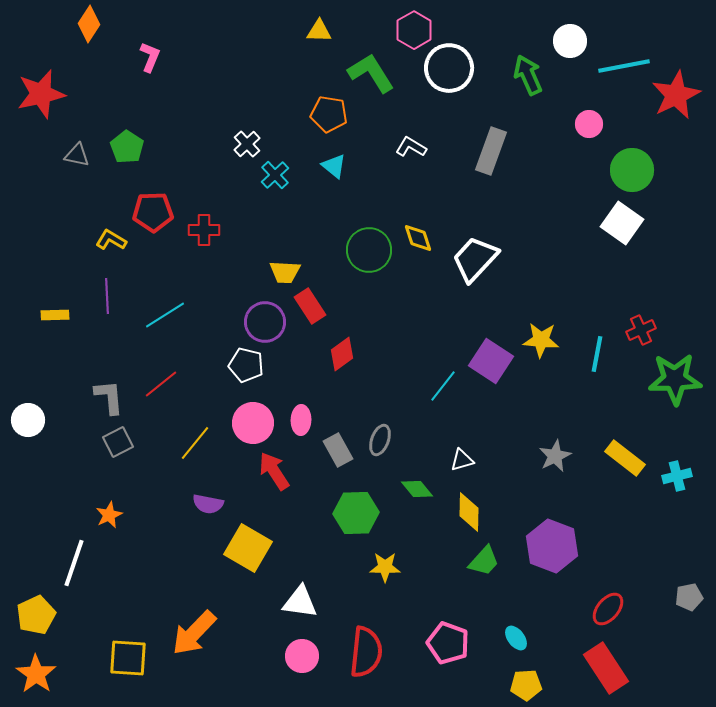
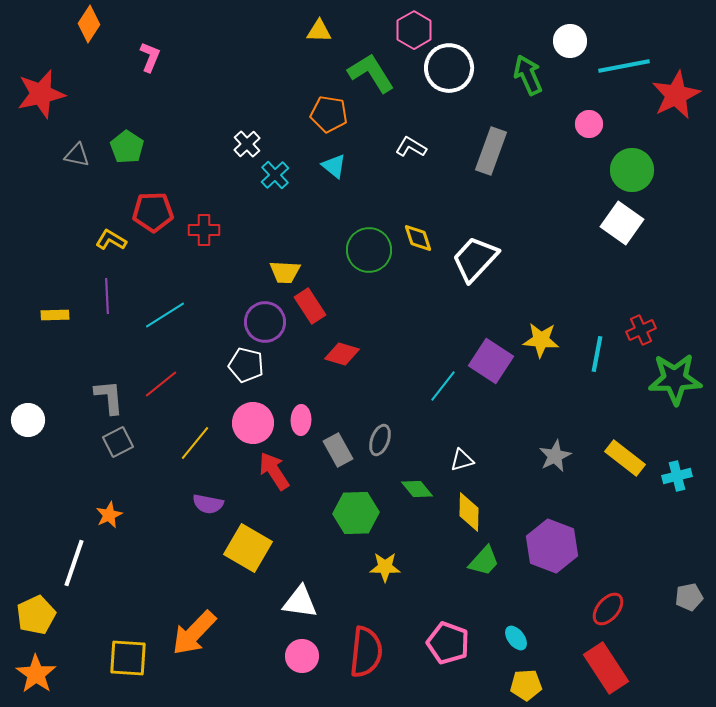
red diamond at (342, 354): rotated 52 degrees clockwise
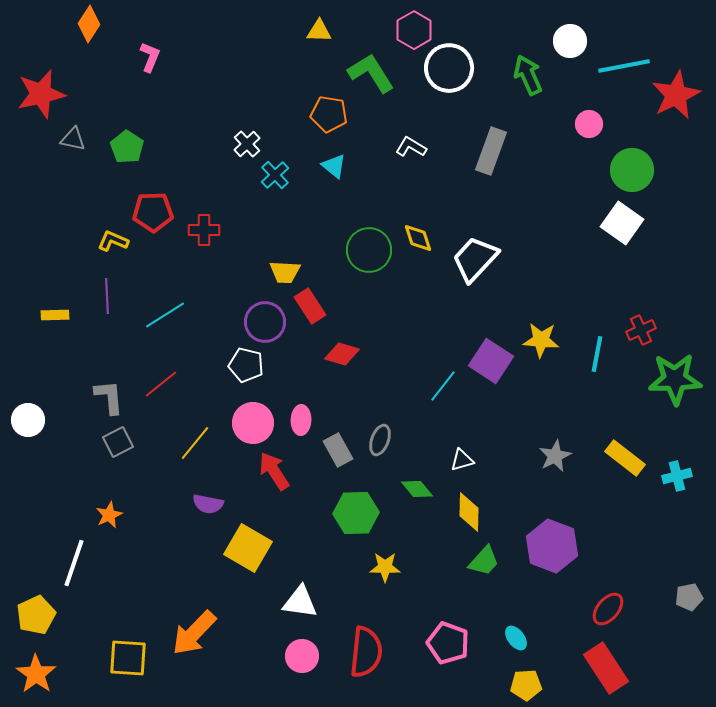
gray triangle at (77, 155): moved 4 px left, 16 px up
yellow L-shape at (111, 240): moved 2 px right, 1 px down; rotated 8 degrees counterclockwise
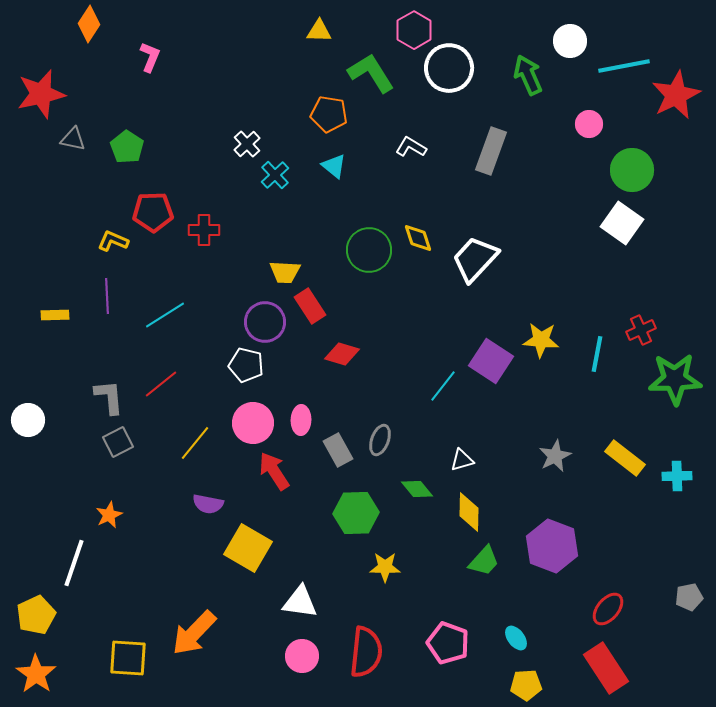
cyan cross at (677, 476): rotated 12 degrees clockwise
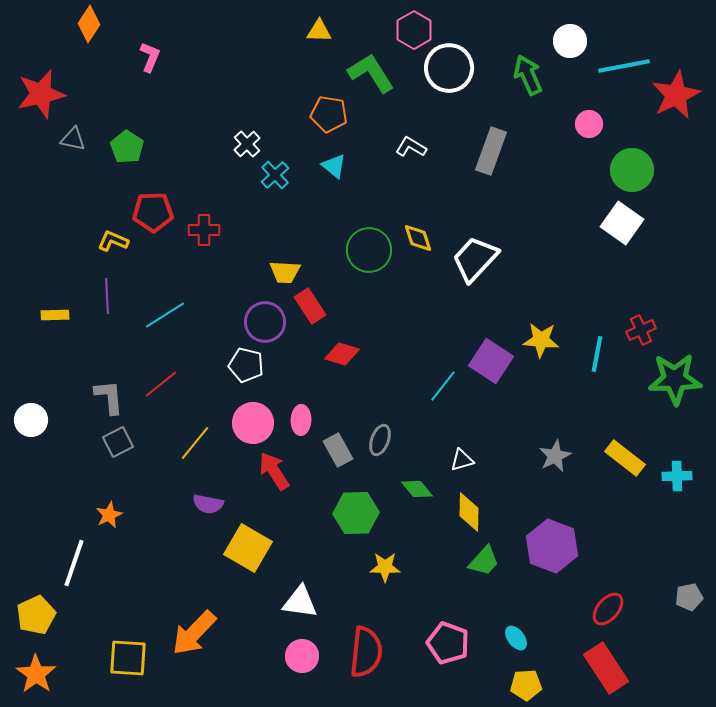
white circle at (28, 420): moved 3 px right
